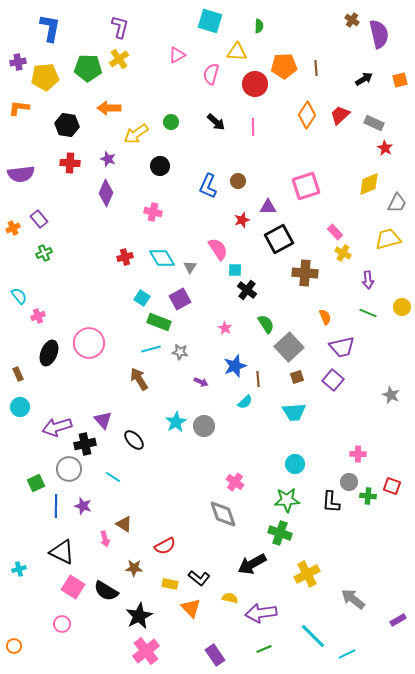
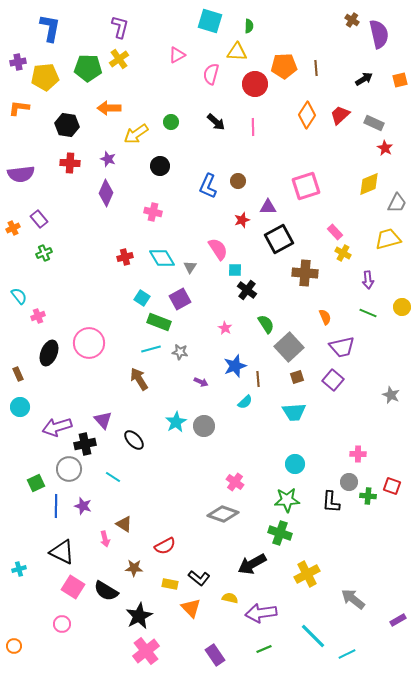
green semicircle at (259, 26): moved 10 px left
gray diamond at (223, 514): rotated 52 degrees counterclockwise
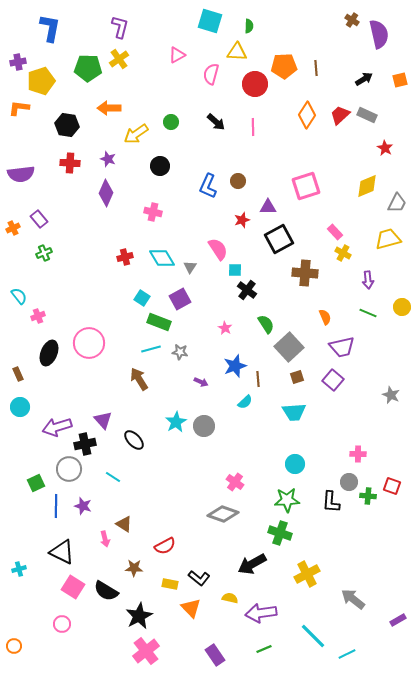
yellow pentagon at (45, 77): moved 4 px left, 4 px down; rotated 12 degrees counterclockwise
gray rectangle at (374, 123): moved 7 px left, 8 px up
yellow diamond at (369, 184): moved 2 px left, 2 px down
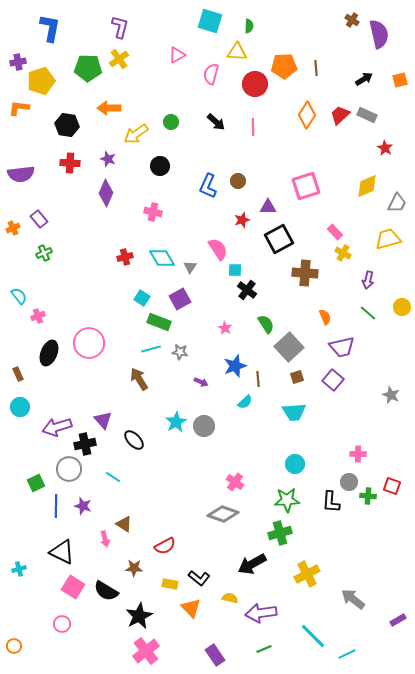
purple arrow at (368, 280): rotated 18 degrees clockwise
green line at (368, 313): rotated 18 degrees clockwise
green cross at (280, 533): rotated 35 degrees counterclockwise
